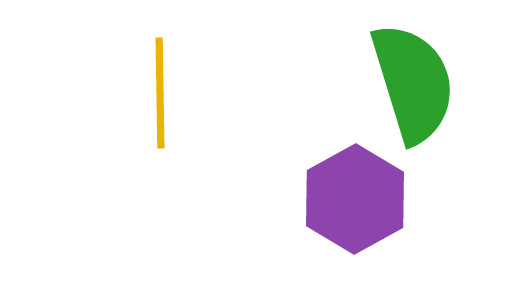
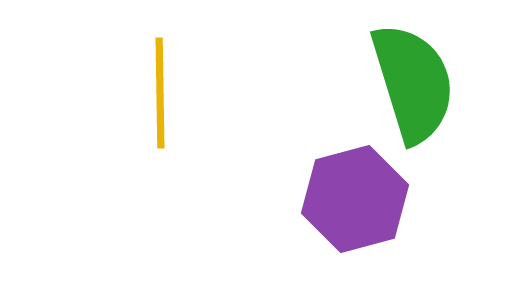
purple hexagon: rotated 14 degrees clockwise
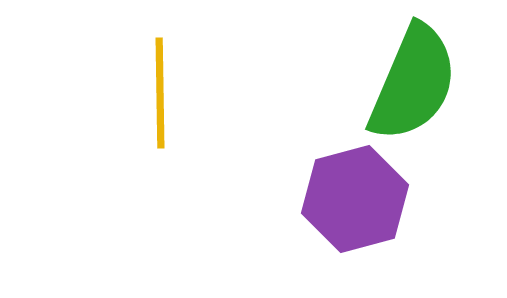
green semicircle: rotated 40 degrees clockwise
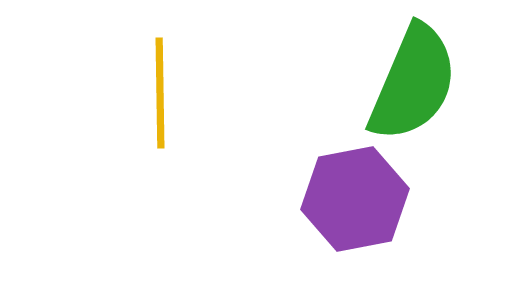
purple hexagon: rotated 4 degrees clockwise
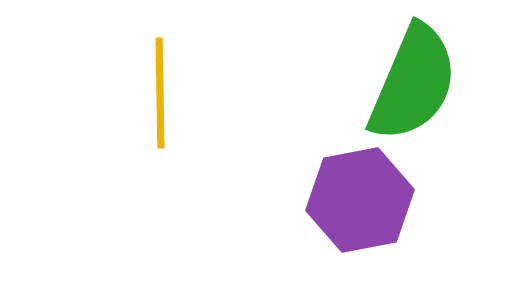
purple hexagon: moved 5 px right, 1 px down
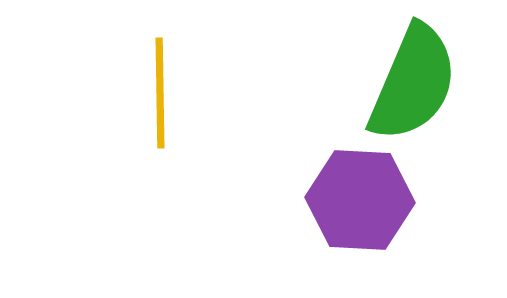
purple hexagon: rotated 14 degrees clockwise
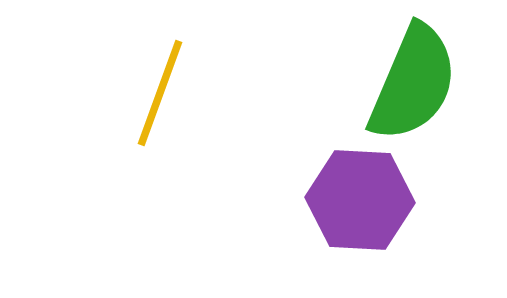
yellow line: rotated 21 degrees clockwise
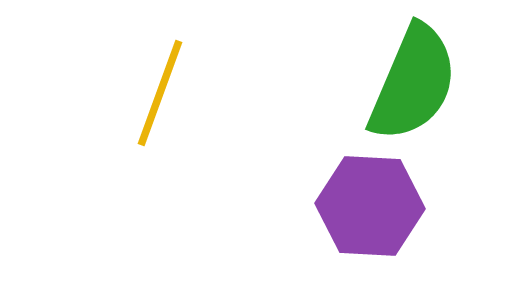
purple hexagon: moved 10 px right, 6 px down
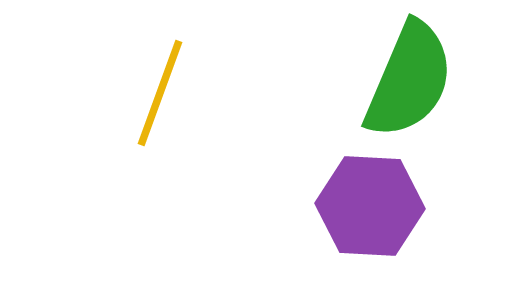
green semicircle: moved 4 px left, 3 px up
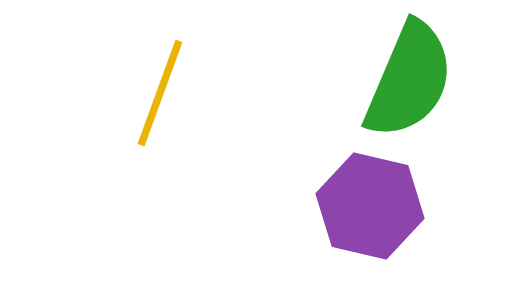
purple hexagon: rotated 10 degrees clockwise
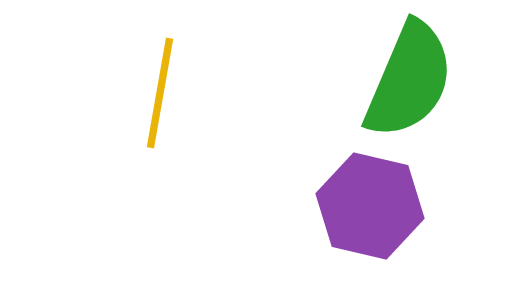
yellow line: rotated 10 degrees counterclockwise
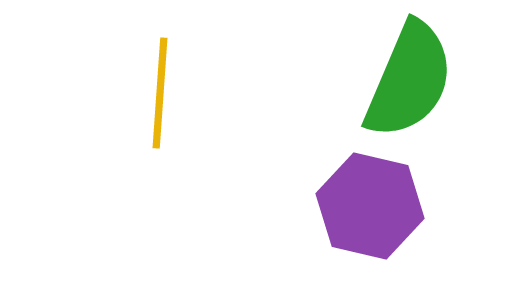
yellow line: rotated 6 degrees counterclockwise
